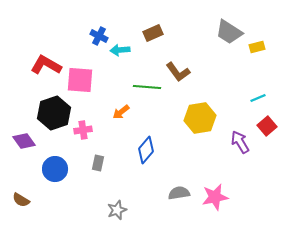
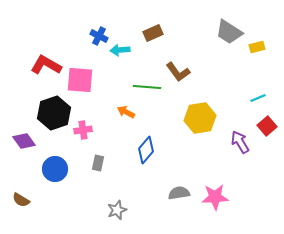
orange arrow: moved 5 px right; rotated 66 degrees clockwise
pink star: rotated 8 degrees clockwise
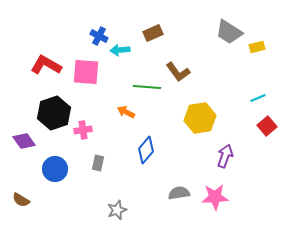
pink square: moved 6 px right, 8 px up
purple arrow: moved 15 px left, 14 px down; rotated 50 degrees clockwise
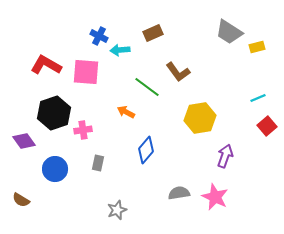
green line: rotated 32 degrees clockwise
pink star: rotated 28 degrees clockwise
